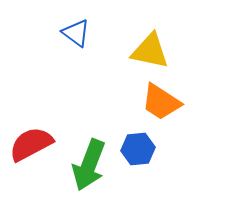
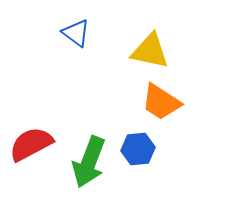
green arrow: moved 3 px up
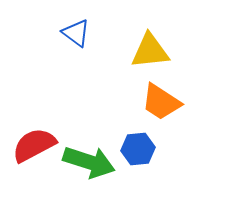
yellow triangle: rotated 18 degrees counterclockwise
red semicircle: moved 3 px right, 1 px down
green arrow: rotated 93 degrees counterclockwise
